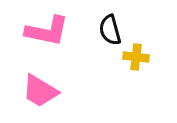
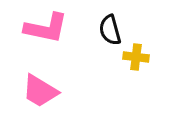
pink L-shape: moved 1 px left, 3 px up
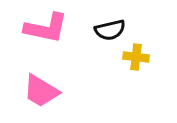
black semicircle: rotated 88 degrees counterclockwise
pink trapezoid: moved 1 px right
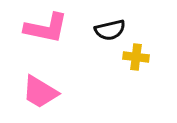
pink trapezoid: moved 1 px left, 1 px down
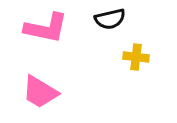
black semicircle: moved 11 px up
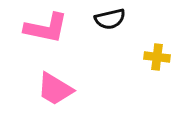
yellow cross: moved 21 px right
pink trapezoid: moved 15 px right, 3 px up
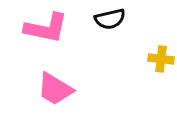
yellow cross: moved 4 px right, 2 px down
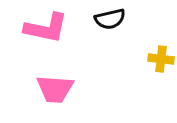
pink trapezoid: rotated 27 degrees counterclockwise
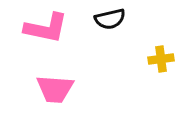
yellow cross: rotated 15 degrees counterclockwise
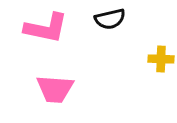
yellow cross: rotated 10 degrees clockwise
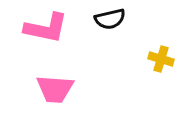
yellow cross: rotated 15 degrees clockwise
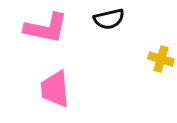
black semicircle: moved 1 px left
pink trapezoid: rotated 81 degrees clockwise
